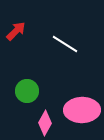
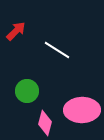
white line: moved 8 px left, 6 px down
pink diamond: rotated 15 degrees counterclockwise
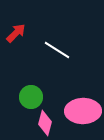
red arrow: moved 2 px down
green circle: moved 4 px right, 6 px down
pink ellipse: moved 1 px right, 1 px down
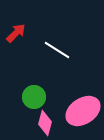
green circle: moved 3 px right
pink ellipse: rotated 32 degrees counterclockwise
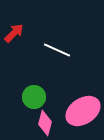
red arrow: moved 2 px left
white line: rotated 8 degrees counterclockwise
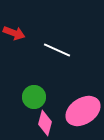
red arrow: rotated 65 degrees clockwise
